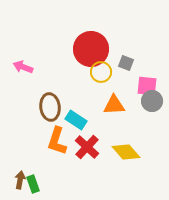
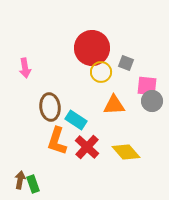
red circle: moved 1 px right, 1 px up
pink arrow: moved 2 px right, 1 px down; rotated 120 degrees counterclockwise
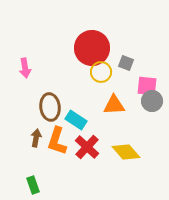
brown arrow: moved 16 px right, 42 px up
green rectangle: moved 1 px down
